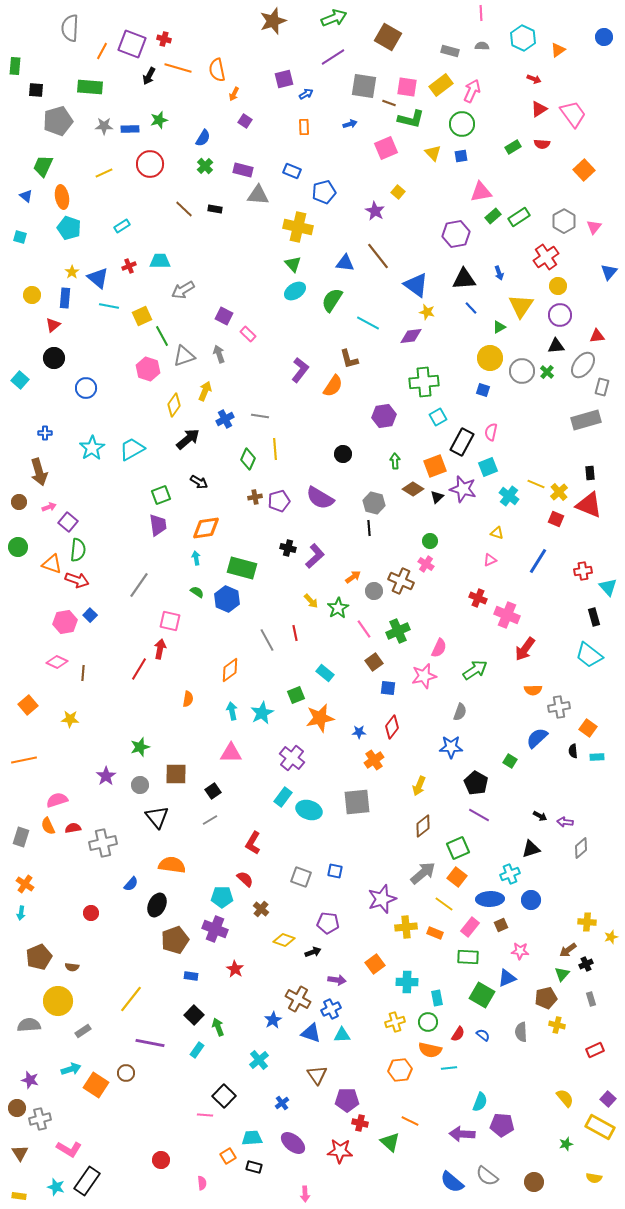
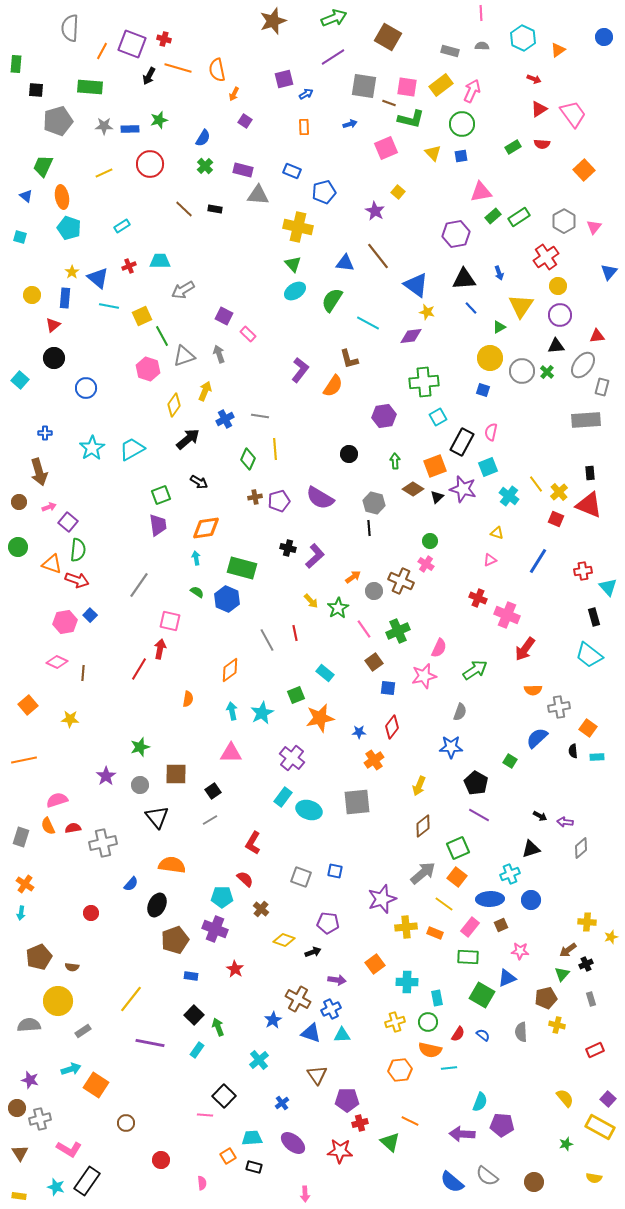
green rectangle at (15, 66): moved 1 px right, 2 px up
gray rectangle at (586, 420): rotated 12 degrees clockwise
black circle at (343, 454): moved 6 px right
yellow line at (536, 484): rotated 30 degrees clockwise
brown circle at (126, 1073): moved 50 px down
red cross at (360, 1123): rotated 28 degrees counterclockwise
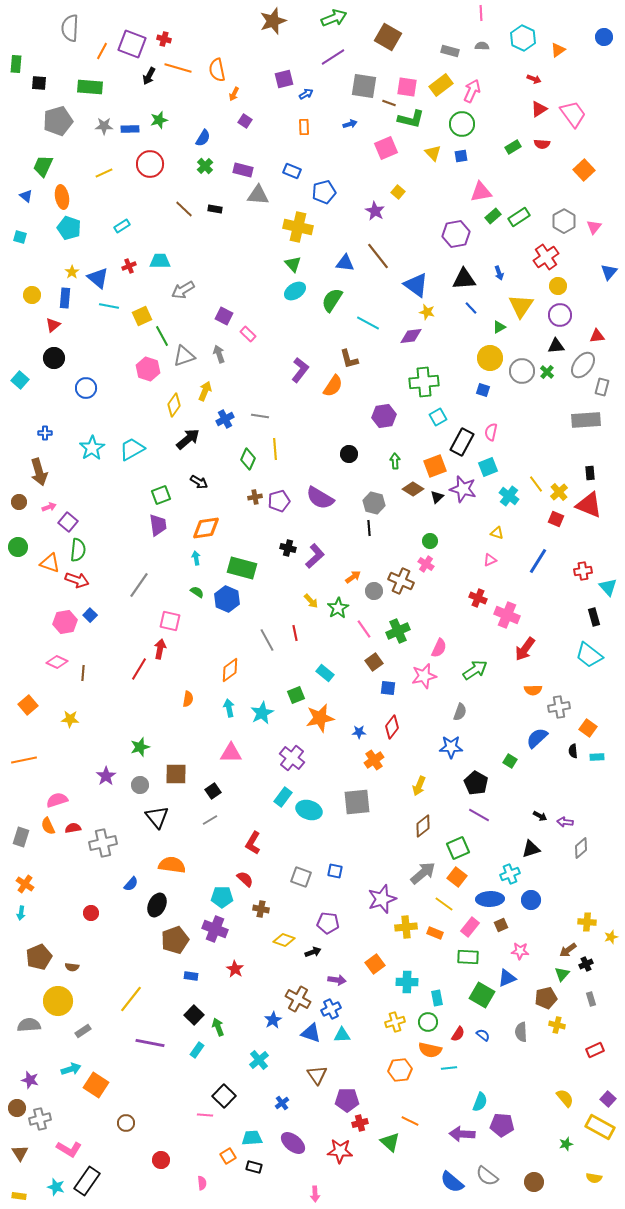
black square at (36, 90): moved 3 px right, 7 px up
orange triangle at (52, 564): moved 2 px left, 1 px up
cyan arrow at (232, 711): moved 3 px left, 3 px up
brown cross at (261, 909): rotated 28 degrees counterclockwise
pink arrow at (305, 1194): moved 10 px right
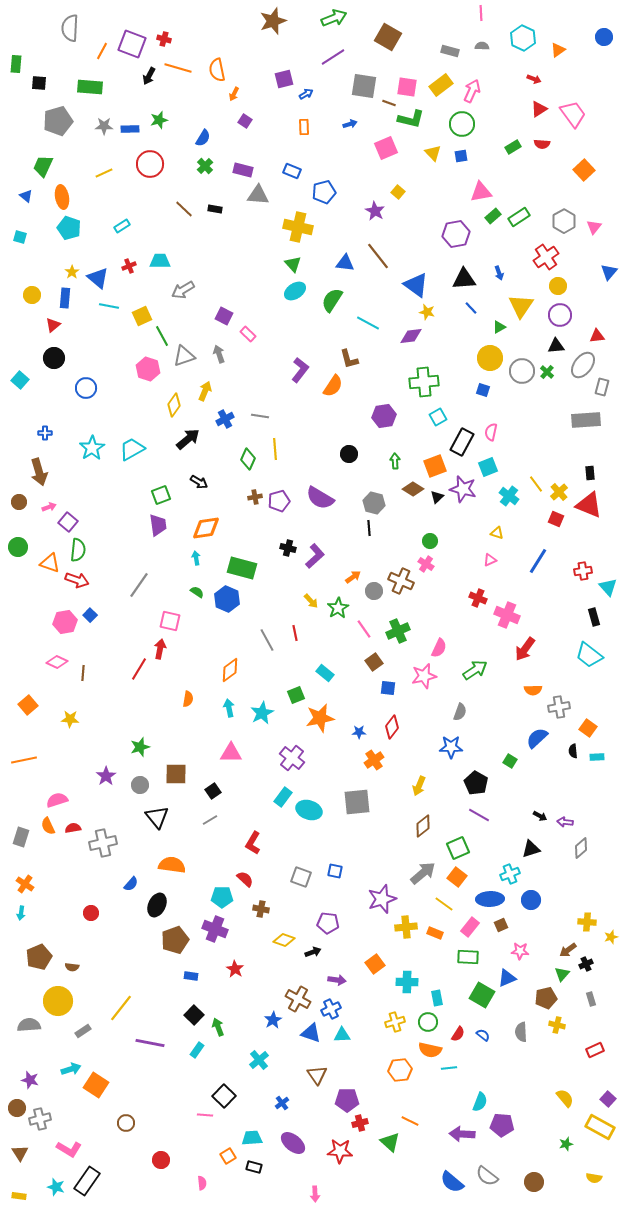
yellow line at (131, 999): moved 10 px left, 9 px down
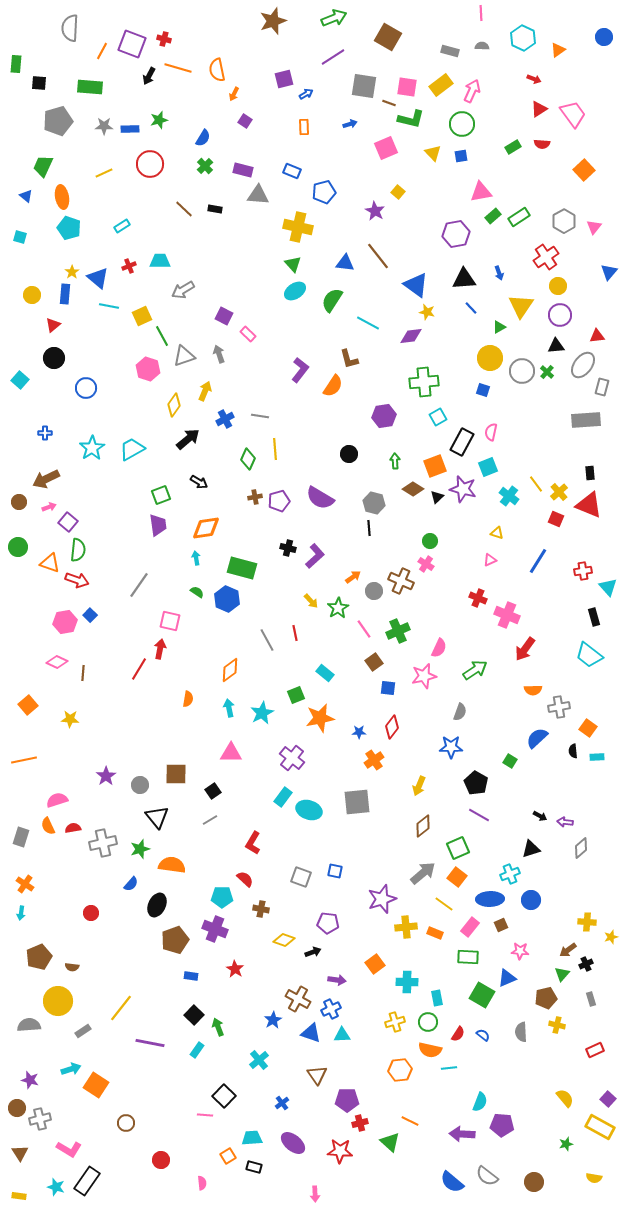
blue rectangle at (65, 298): moved 4 px up
brown arrow at (39, 472): moved 7 px right, 7 px down; rotated 80 degrees clockwise
green star at (140, 747): moved 102 px down
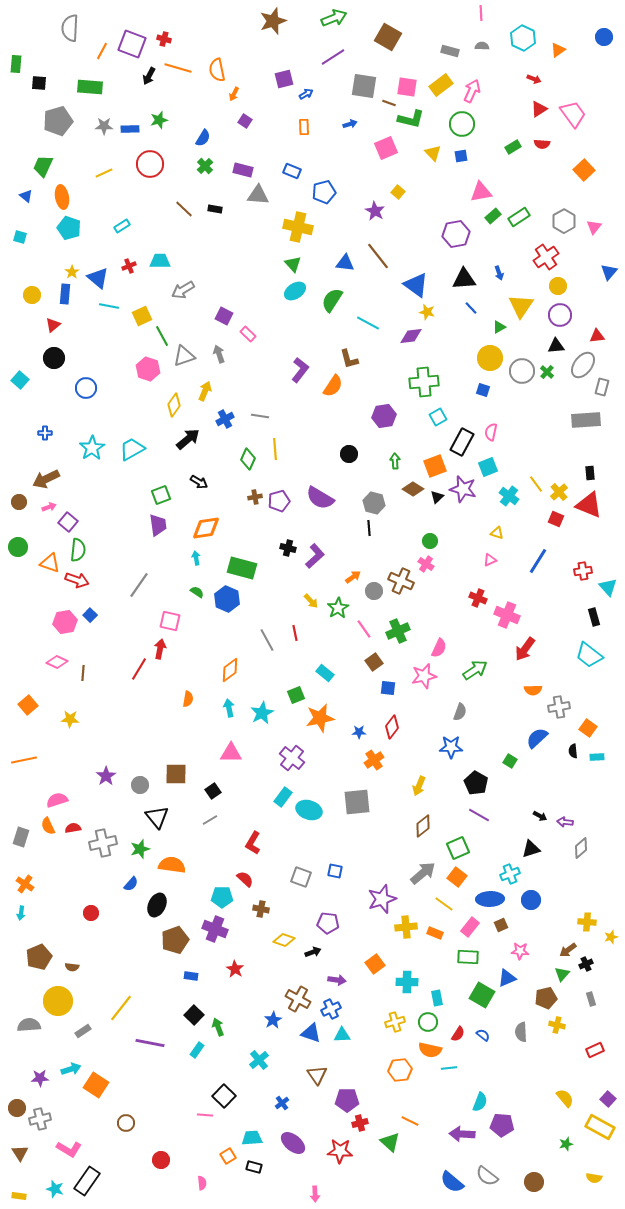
purple star at (30, 1080): moved 10 px right, 2 px up; rotated 18 degrees counterclockwise
cyan star at (56, 1187): moved 1 px left, 2 px down
